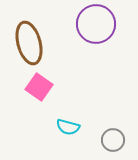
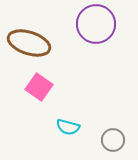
brown ellipse: rotated 57 degrees counterclockwise
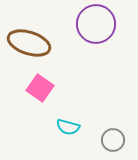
pink square: moved 1 px right, 1 px down
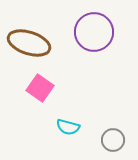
purple circle: moved 2 px left, 8 px down
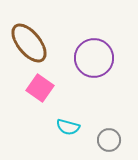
purple circle: moved 26 px down
brown ellipse: rotated 33 degrees clockwise
gray circle: moved 4 px left
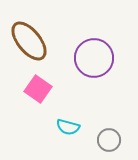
brown ellipse: moved 2 px up
pink square: moved 2 px left, 1 px down
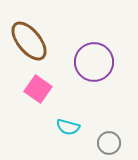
purple circle: moved 4 px down
gray circle: moved 3 px down
